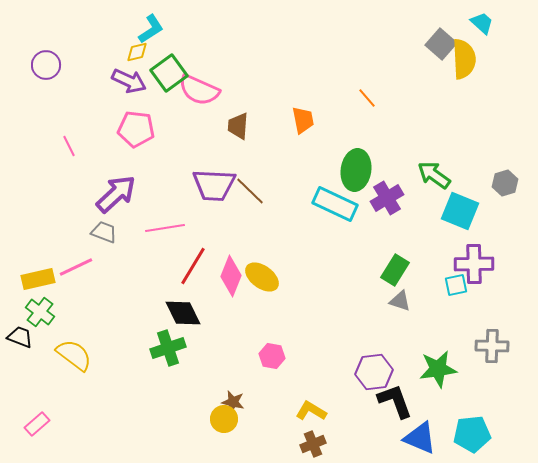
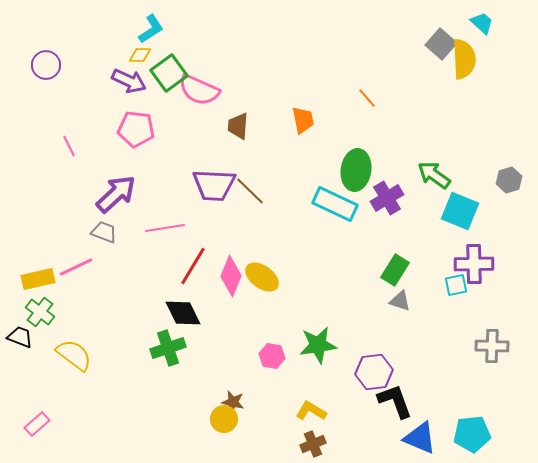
yellow diamond at (137, 52): moved 3 px right, 3 px down; rotated 15 degrees clockwise
gray hexagon at (505, 183): moved 4 px right, 3 px up
green star at (438, 369): moved 120 px left, 24 px up
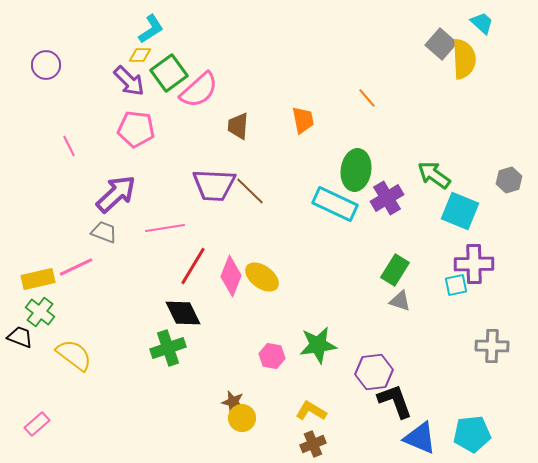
purple arrow at (129, 81): rotated 20 degrees clockwise
pink semicircle at (199, 90): rotated 66 degrees counterclockwise
yellow circle at (224, 419): moved 18 px right, 1 px up
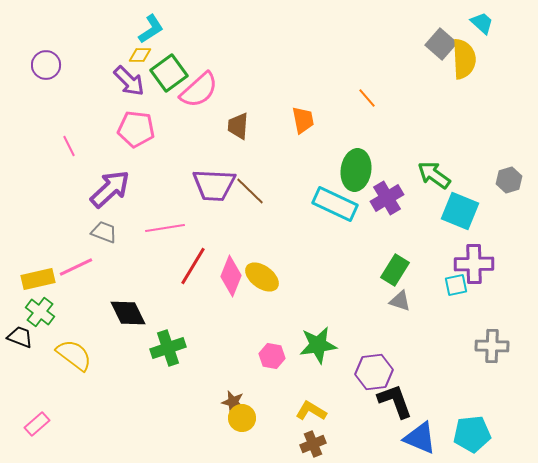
purple arrow at (116, 194): moved 6 px left, 5 px up
black diamond at (183, 313): moved 55 px left
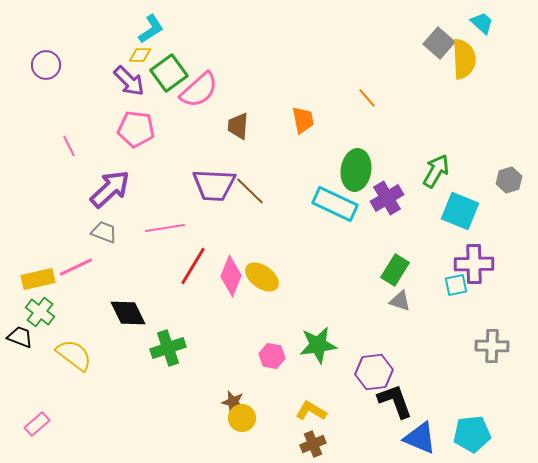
gray square at (441, 44): moved 2 px left, 1 px up
green arrow at (434, 175): moved 2 px right, 4 px up; rotated 84 degrees clockwise
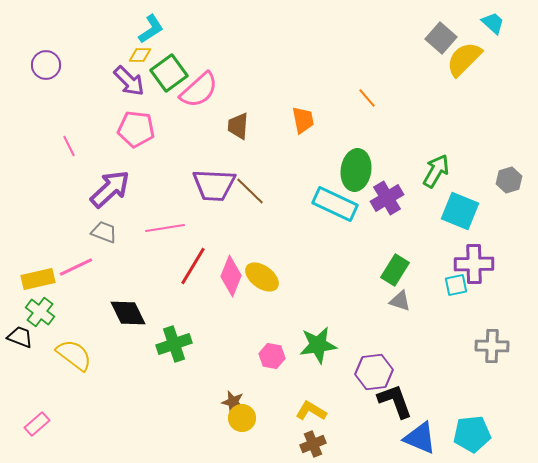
cyan trapezoid at (482, 23): moved 11 px right
gray square at (439, 43): moved 2 px right, 5 px up
yellow semicircle at (464, 59): rotated 132 degrees counterclockwise
green cross at (168, 348): moved 6 px right, 4 px up
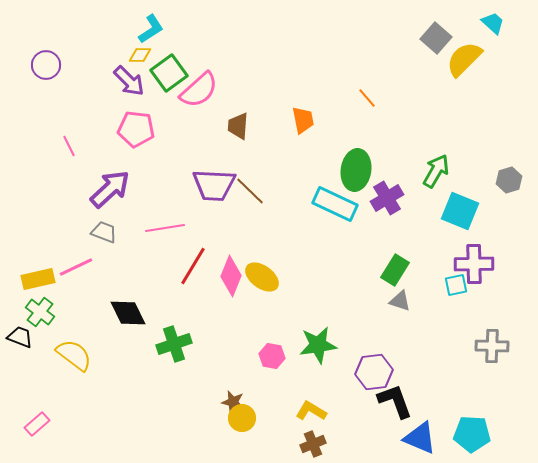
gray square at (441, 38): moved 5 px left
cyan pentagon at (472, 434): rotated 9 degrees clockwise
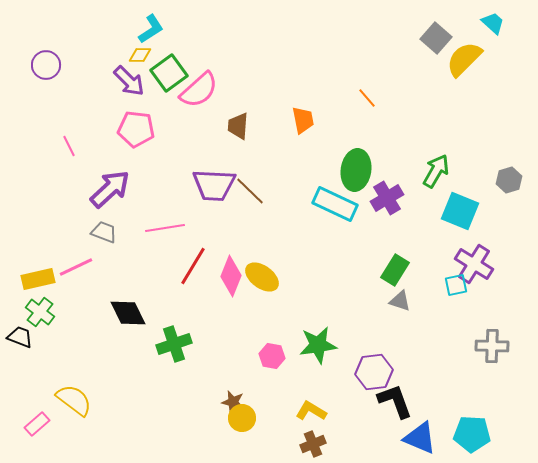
purple cross at (474, 264): rotated 33 degrees clockwise
yellow semicircle at (74, 355): moved 45 px down
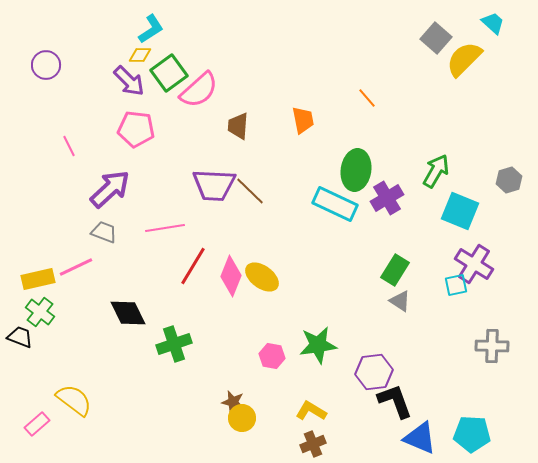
gray triangle at (400, 301): rotated 15 degrees clockwise
